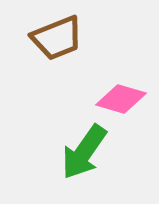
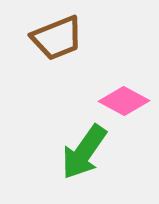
pink diamond: moved 3 px right, 2 px down; rotated 12 degrees clockwise
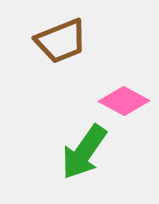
brown trapezoid: moved 4 px right, 3 px down
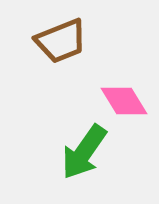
pink diamond: rotated 30 degrees clockwise
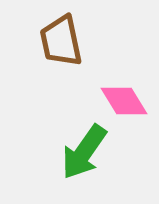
brown trapezoid: rotated 100 degrees clockwise
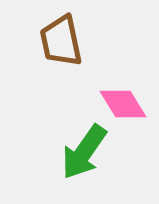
pink diamond: moved 1 px left, 3 px down
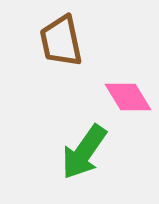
pink diamond: moved 5 px right, 7 px up
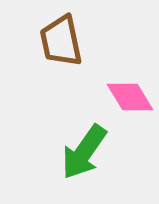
pink diamond: moved 2 px right
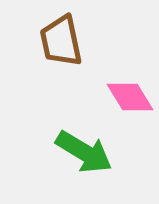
green arrow: rotated 94 degrees counterclockwise
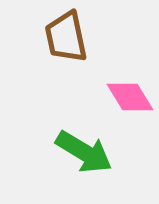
brown trapezoid: moved 5 px right, 4 px up
